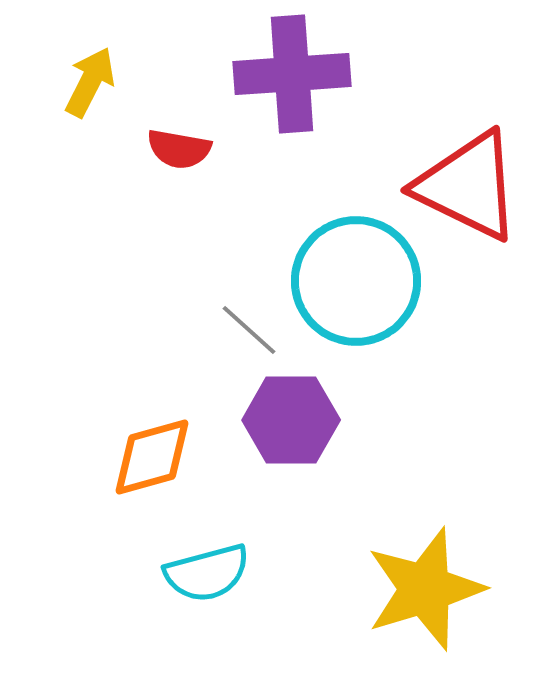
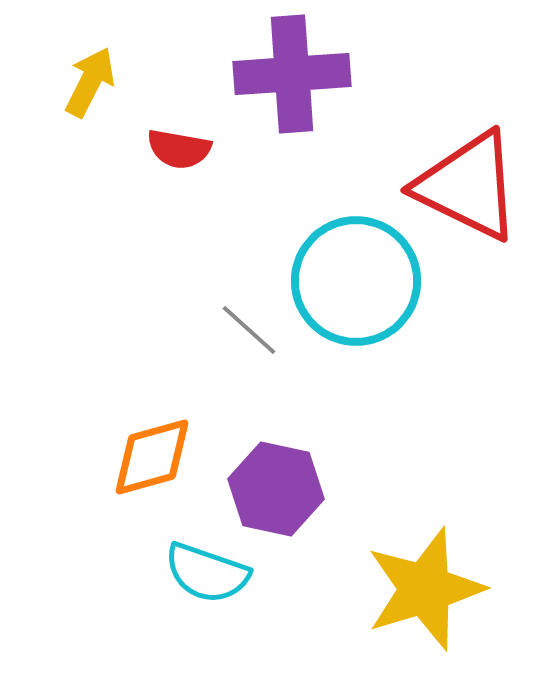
purple hexagon: moved 15 px left, 69 px down; rotated 12 degrees clockwise
cyan semicircle: rotated 34 degrees clockwise
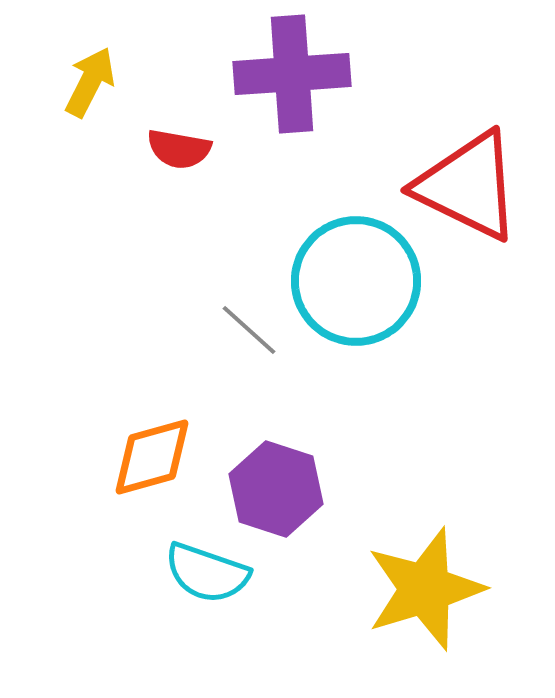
purple hexagon: rotated 6 degrees clockwise
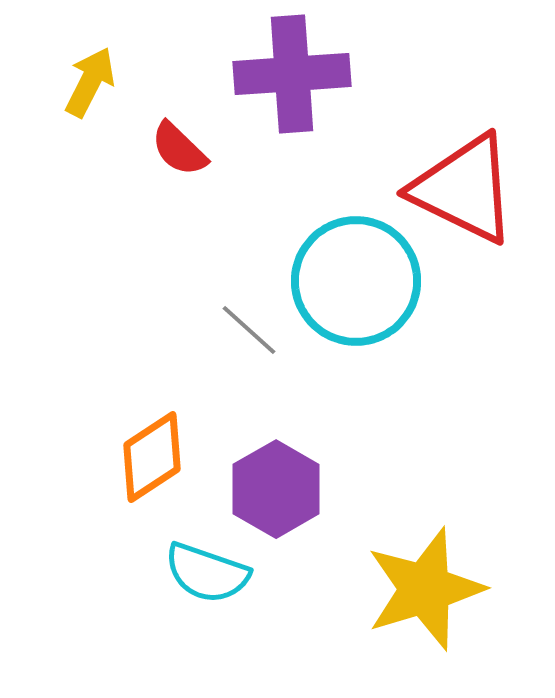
red semicircle: rotated 34 degrees clockwise
red triangle: moved 4 px left, 3 px down
orange diamond: rotated 18 degrees counterclockwise
purple hexagon: rotated 12 degrees clockwise
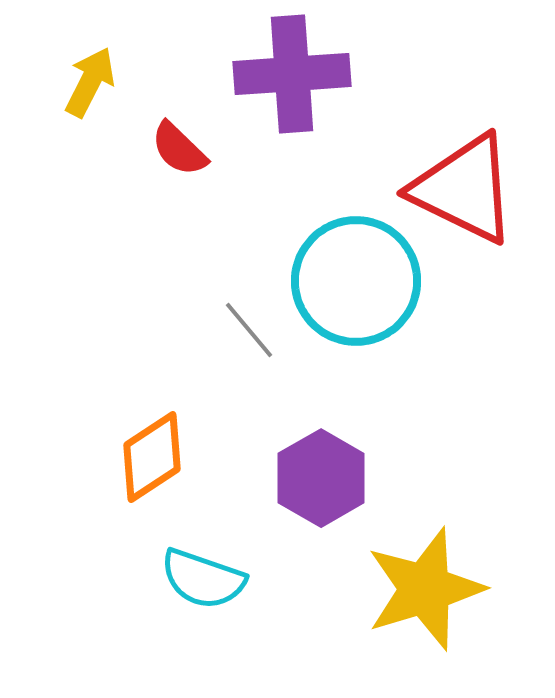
gray line: rotated 8 degrees clockwise
purple hexagon: moved 45 px right, 11 px up
cyan semicircle: moved 4 px left, 6 px down
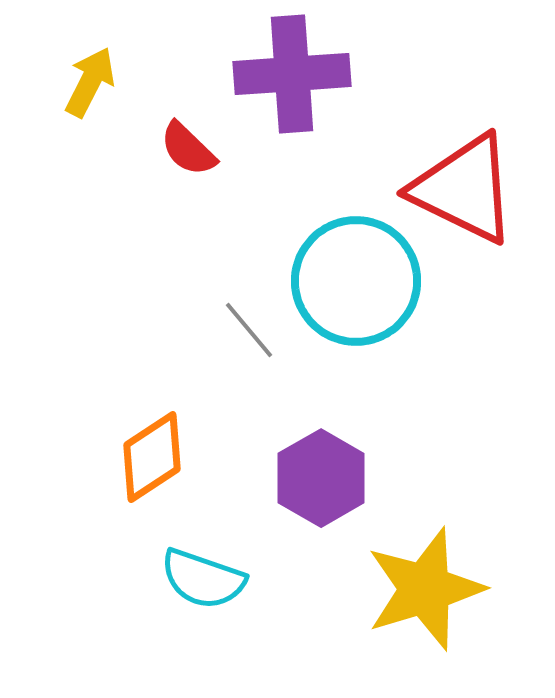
red semicircle: moved 9 px right
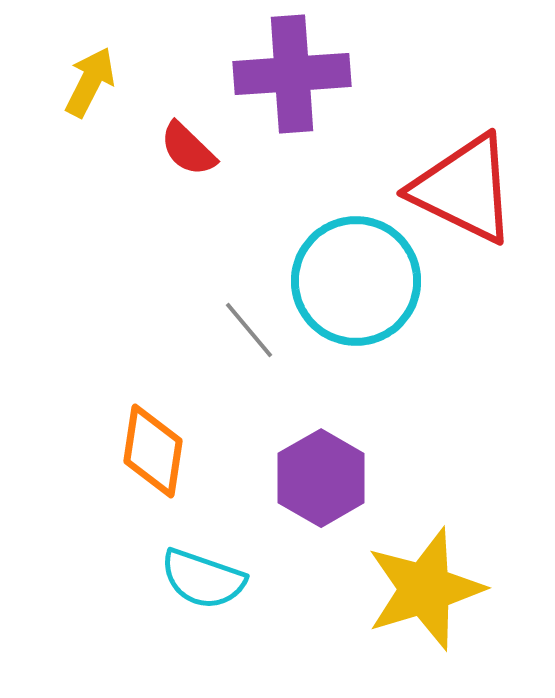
orange diamond: moved 1 px right, 6 px up; rotated 48 degrees counterclockwise
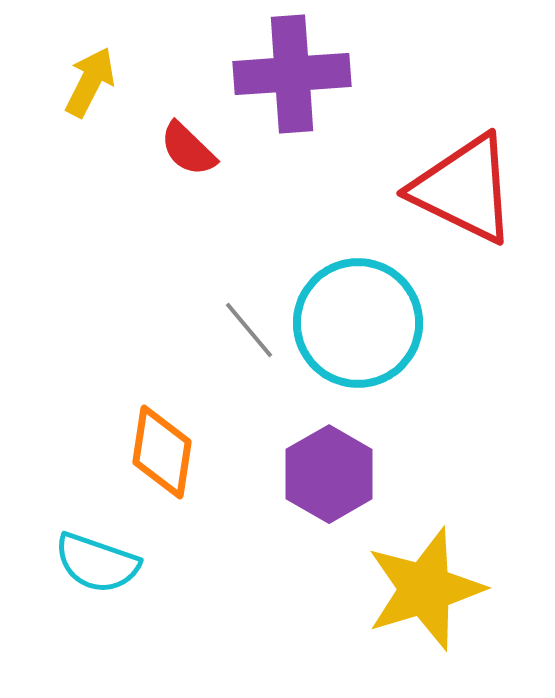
cyan circle: moved 2 px right, 42 px down
orange diamond: moved 9 px right, 1 px down
purple hexagon: moved 8 px right, 4 px up
cyan semicircle: moved 106 px left, 16 px up
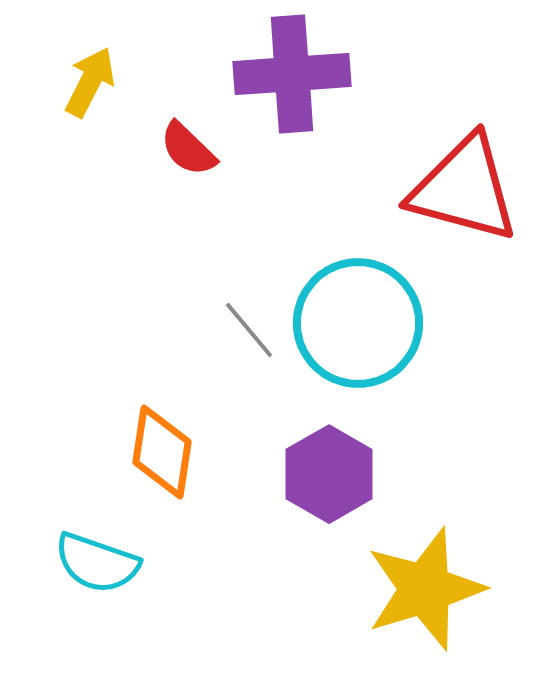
red triangle: rotated 11 degrees counterclockwise
